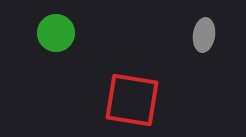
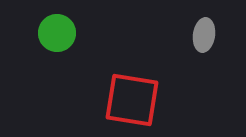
green circle: moved 1 px right
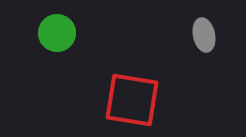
gray ellipse: rotated 20 degrees counterclockwise
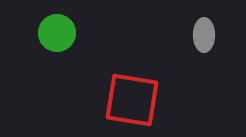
gray ellipse: rotated 12 degrees clockwise
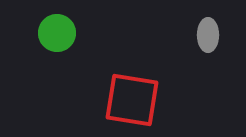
gray ellipse: moved 4 px right
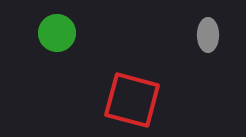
red square: rotated 6 degrees clockwise
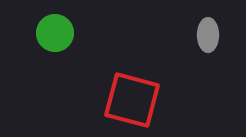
green circle: moved 2 px left
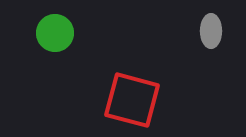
gray ellipse: moved 3 px right, 4 px up
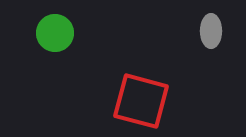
red square: moved 9 px right, 1 px down
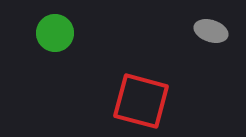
gray ellipse: rotated 72 degrees counterclockwise
